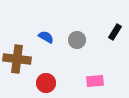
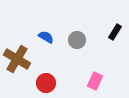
brown cross: rotated 24 degrees clockwise
pink rectangle: rotated 60 degrees counterclockwise
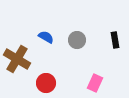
black rectangle: moved 8 px down; rotated 42 degrees counterclockwise
pink rectangle: moved 2 px down
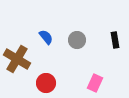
blue semicircle: rotated 21 degrees clockwise
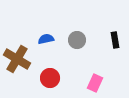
blue semicircle: moved 2 px down; rotated 63 degrees counterclockwise
red circle: moved 4 px right, 5 px up
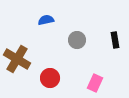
blue semicircle: moved 19 px up
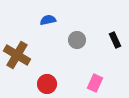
blue semicircle: moved 2 px right
black rectangle: rotated 14 degrees counterclockwise
brown cross: moved 4 px up
red circle: moved 3 px left, 6 px down
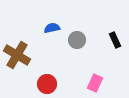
blue semicircle: moved 4 px right, 8 px down
